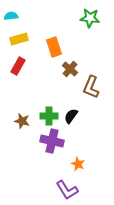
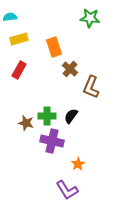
cyan semicircle: moved 1 px left, 1 px down
red rectangle: moved 1 px right, 4 px down
green cross: moved 2 px left
brown star: moved 4 px right, 2 px down
orange star: rotated 16 degrees clockwise
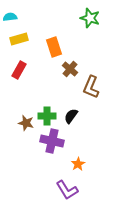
green star: rotated 12 degrees clockwise
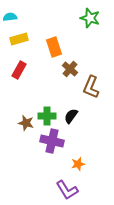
orange star: rotated 16 degrees clockwise
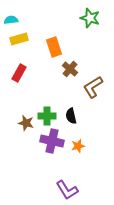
cyan semicircle: moved 1 px right, 3 px down
red rectangle: moved 3 px down
brown L-shape: moved 2 px right; rotated 35 degrees clockwise
black semicircle: rotated 49 degrees counterclockwise
orange star: moved 18 px up
